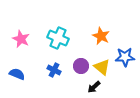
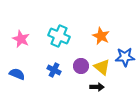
cyan cross: moved 1 px right, 2 px up
black arrow: moved 3 px right; rotated 136 degrees counterclockwise
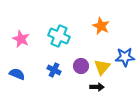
orange star: moved 10 px up
yellow triangle: rotated 30 degrees clockwise
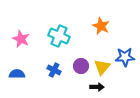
blue semicircle: rotated 21 degrees counterclockwise
